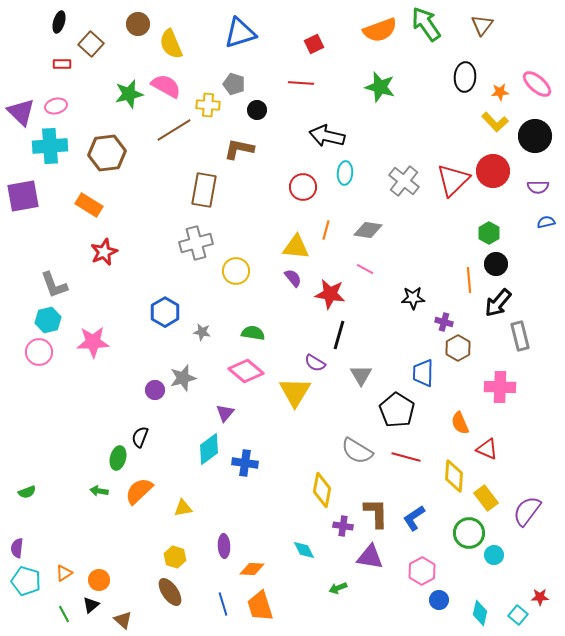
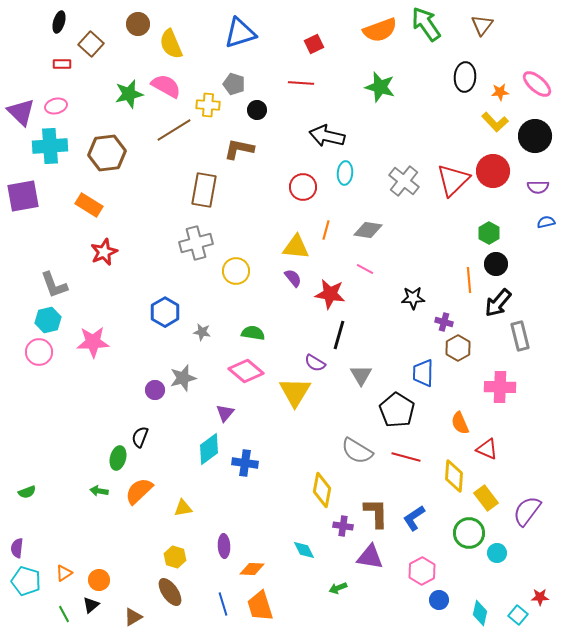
cyan circle at (494, 555): moved 3 px right, 2 px up
brown triangle at (123, 620): moved 10 px right, 3 px up; rotated 48 degrees clockwise
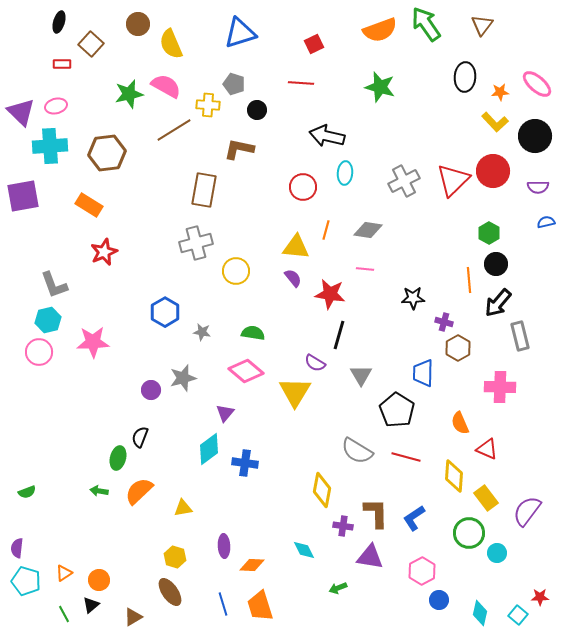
gray cross at (404, 181): rotated 24 degrees clockwise
pink line at (365, 269): rotated 24 degrees counterclockwise
purple circle at (155, 390): moved 4 px left
orange diamond at (252, 569): moved 4 px up
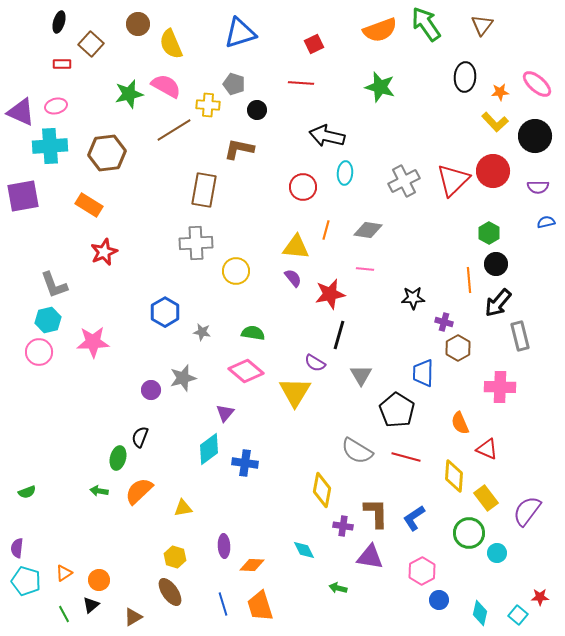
purple triangle at (21, 112): rotated 20 degrees counterclockwise
gray cross at (196, 243): rotated 12 degrees clockwise
red star at (330, 294): rotated 20 degrees counterclockwise
green arrow at (338, 588): rotated 36 degrees clockwise
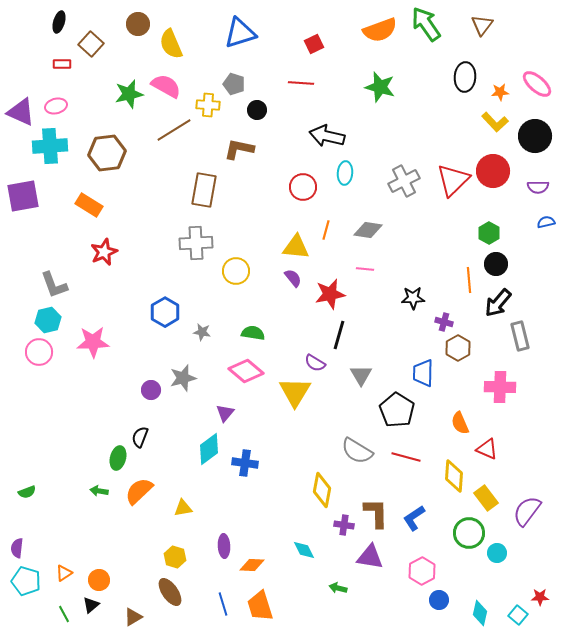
purple cross at (343, 526): moved 1 px right, 1 px up
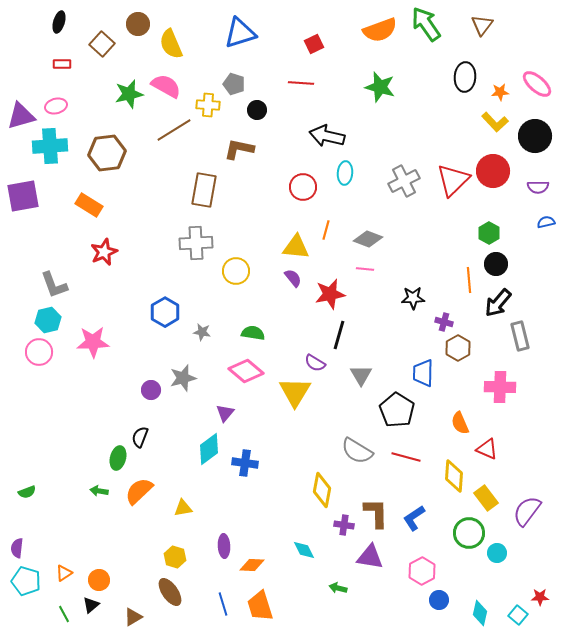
brown square at (91, 44): moved 11 px right
purple triangle at (21, 112): moved 4 px down; rotated 40 degrees counterclockwise
gray diamond at (368, 230): moved 9 px down; rotated 12 degrees clockwise
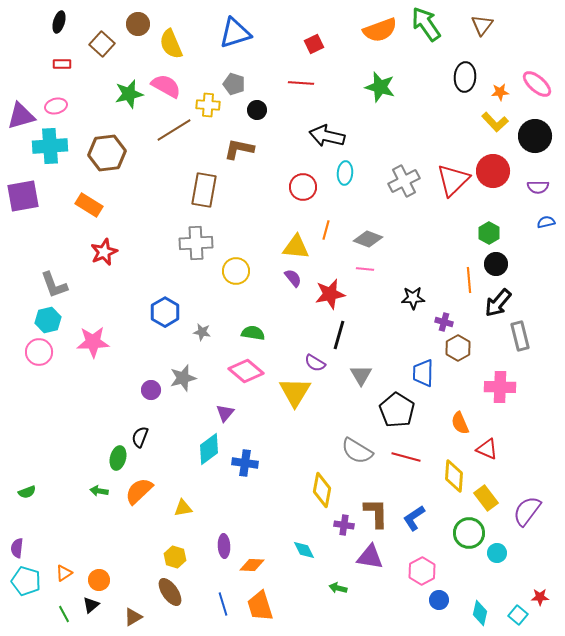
blue triangle at (240, 33): moved 5 px left
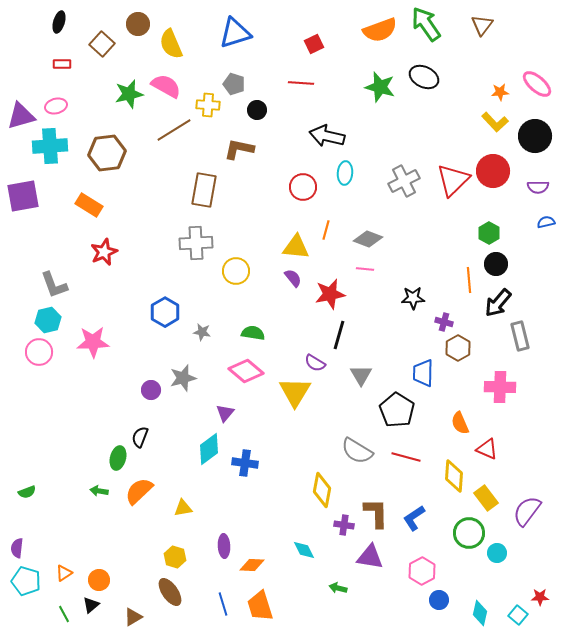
black ellipse at (465, 77): moved 41 px left; rotated 68 degrees counterclockwise
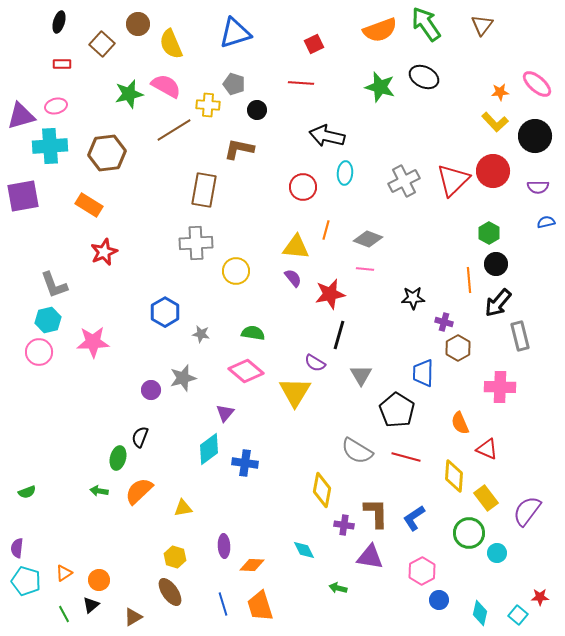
gray star at (202, 332): moved 1 px left, 2 px down
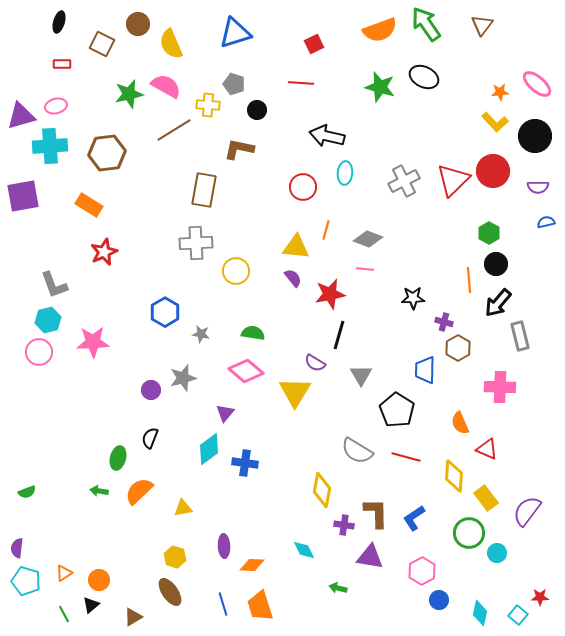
brown square at (102, 44): rotated 15 degrees counterclockwise
blue trapezoid at (423, 373): moved 2 px right, 3 px up
black semicircle at (140, 437): moved 10 px right, 1 px down
